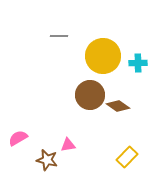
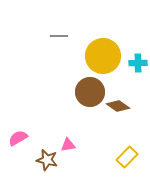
brown circle: moved 3 px up
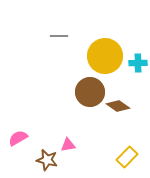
yellow circle: moved 2 px right
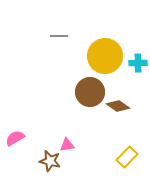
pink semicircle: moved 3 px left
pink triangle: moved 1 px left
brown star: moved 3 px right, 1 px down
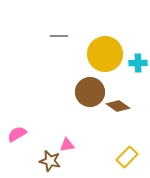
yellow circle: moved 2 px up
pink semicircle: moved 2 px right, 4 px up
